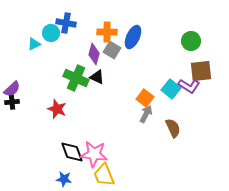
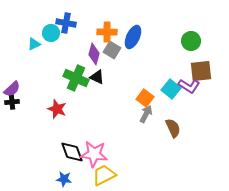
yellow trapezoid: rotated 85 degrees clockwise
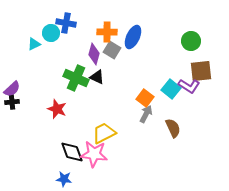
yellow trapezoid: moved 42 px up
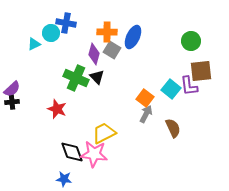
black triangle: rotated 21 degrees clockwise
purple L-shape: rotated 50 degrees clockwise
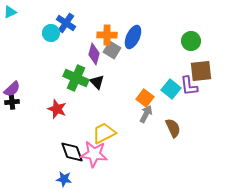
blue cross: rotated 24 degrees clockwise
orange cross: moved 3 px down
cyan triangle: moved 24 px left, 32 px up
black triangle: moved 5 px down
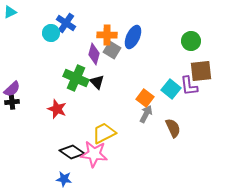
black diamond: rotated 35 degrees counterclockwise
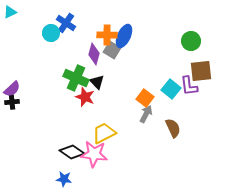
blue ellipse: moved 9 px left, 1 px up
red star: moved 28 px right, 12 px up
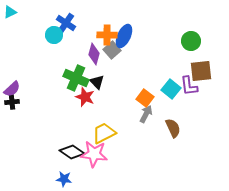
cyan circle: moved 3 px right, 2 px down
gray square: rotated 18 degrees clockwise
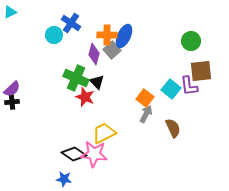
blue cross: moved 5 px right
black diamond: moved 2 px right, 2 px down
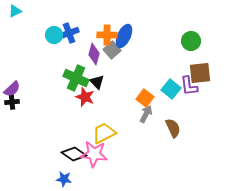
cyan triangle: moved 5 px right, 1 px up
blue cross: moved 2 px left, 10 px down; rotated 36 degrees clockwise
brown square: moved 1 px left, 2 px down
